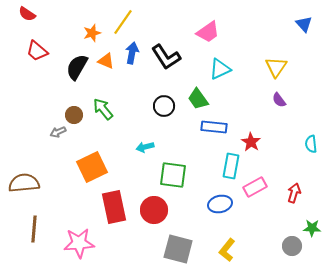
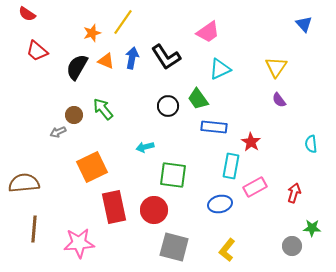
blue arrow: moved 5 px down
black circle: moved 4 px right
gray square: moved 4 px left, 2 px up
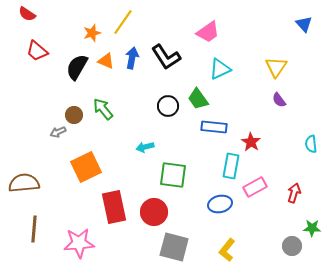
orange square: moved 6 px left
red circle: moved 2 px down
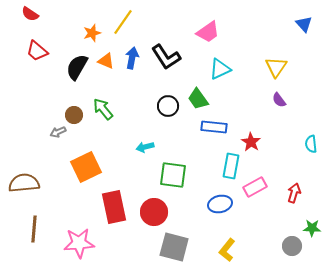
red semicircle: moved 3 px right
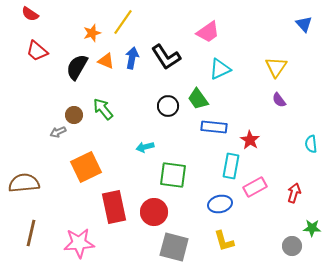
red star: moved 1 px left, 2 px up
brown line: moved 3 px left, 4 px down; rotated 8 degrees clockwise
yellow L-shape: moved 3 px left, 9 px up; rotated 55 degrees counterclockwise
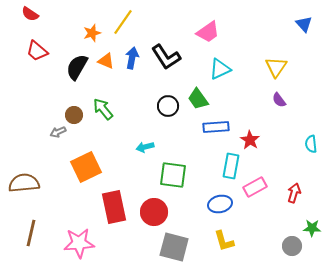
blue rectangle: moved 2 px right; rotated 10 degrees counterclockwise
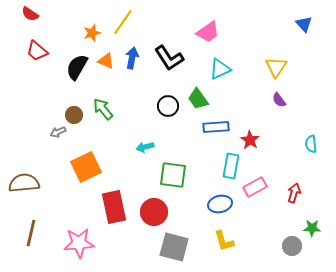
black L-shape: moved 3 px right, 1 px down
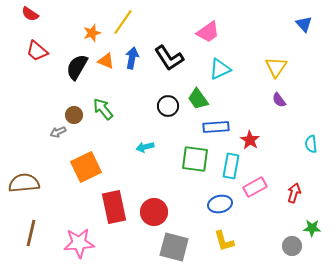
green square: moved 22 px right, 16 px up
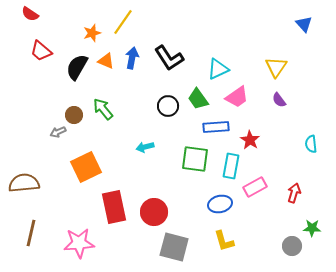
pink trapezoid: moved 29 px right, 65 px down
red trapezoid: moved 4 px right
cyan triangle: moved 2 px left
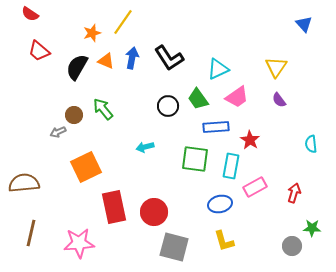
red trapezoid: moved 2 px left
